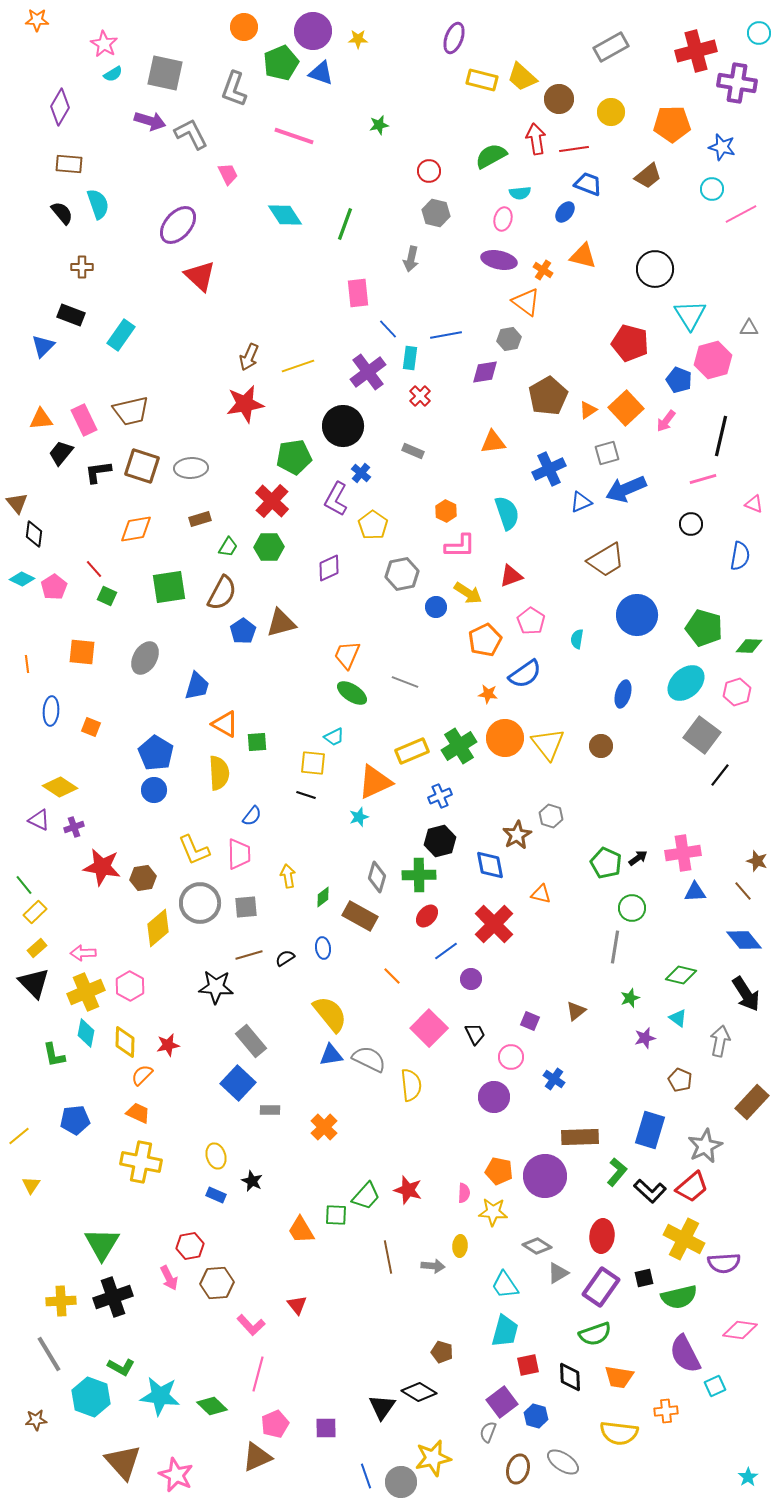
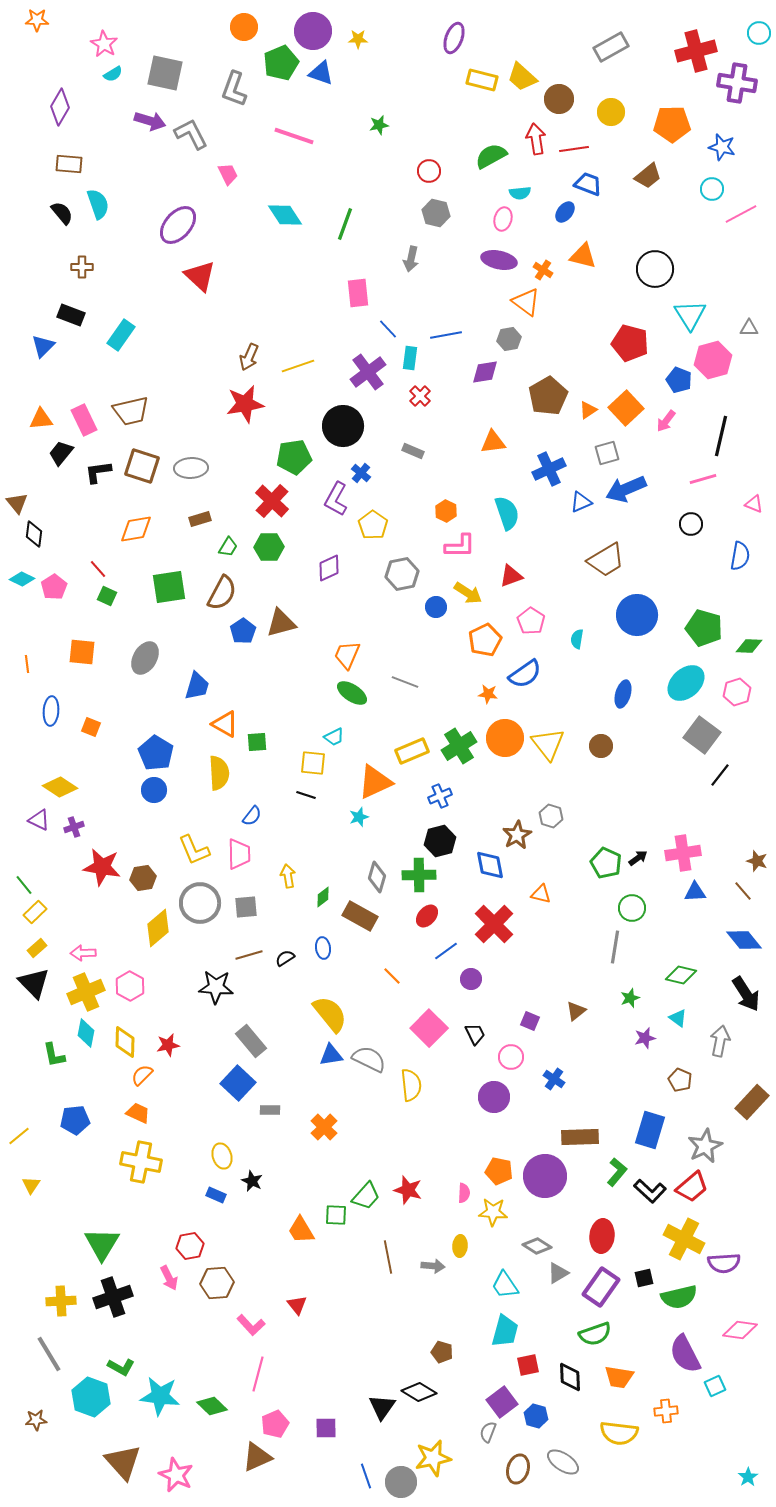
red line at (94, 569): moved 4 px right
yellow ellipse at (216, 1156): moved 6 px right
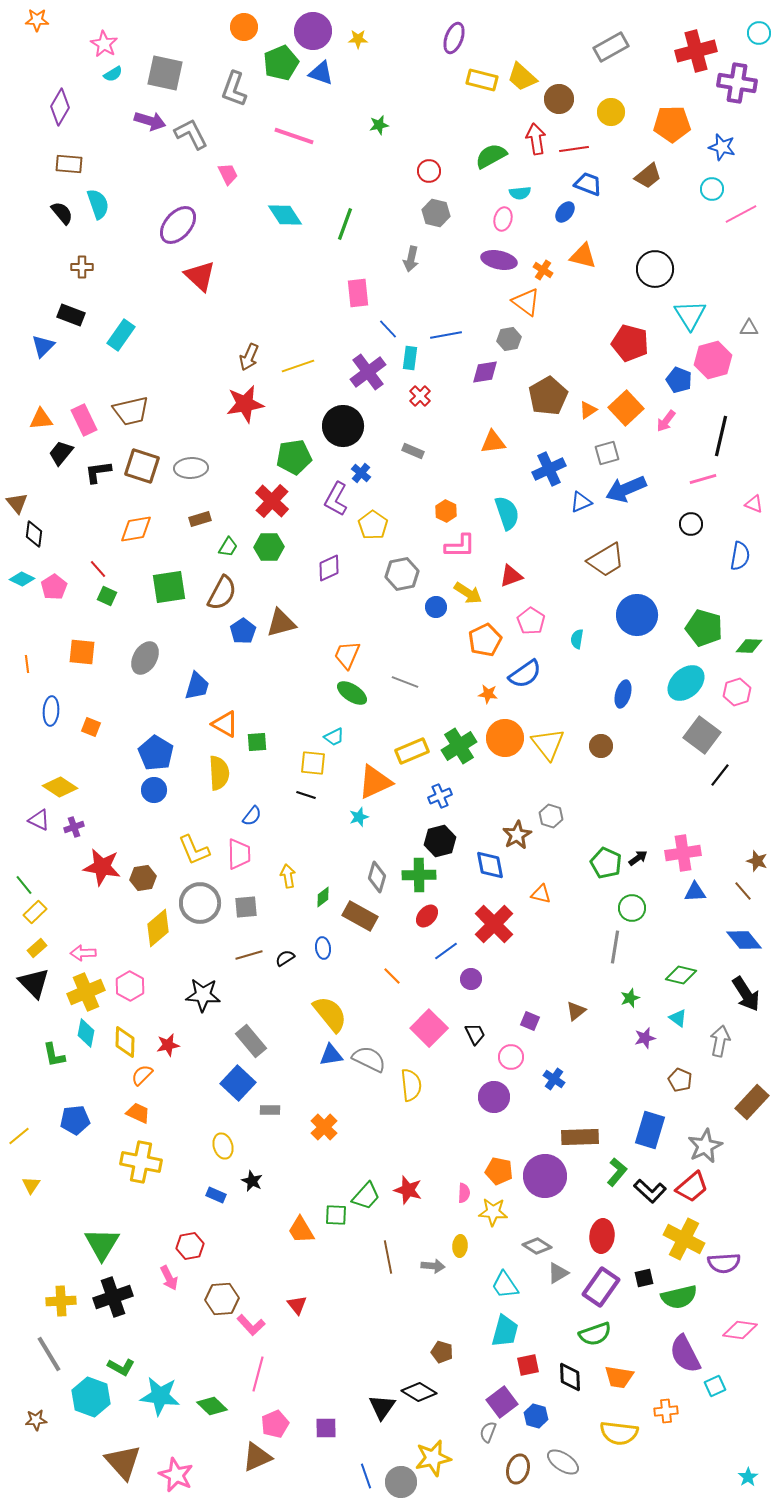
black star at (216, 987): moved 13 px left, 8 px down
yellow ellipse at (222, 1156): moved 1 px right, 10 px up
brown hexagon at (217, 1283): moved 5 px right, 16 px down
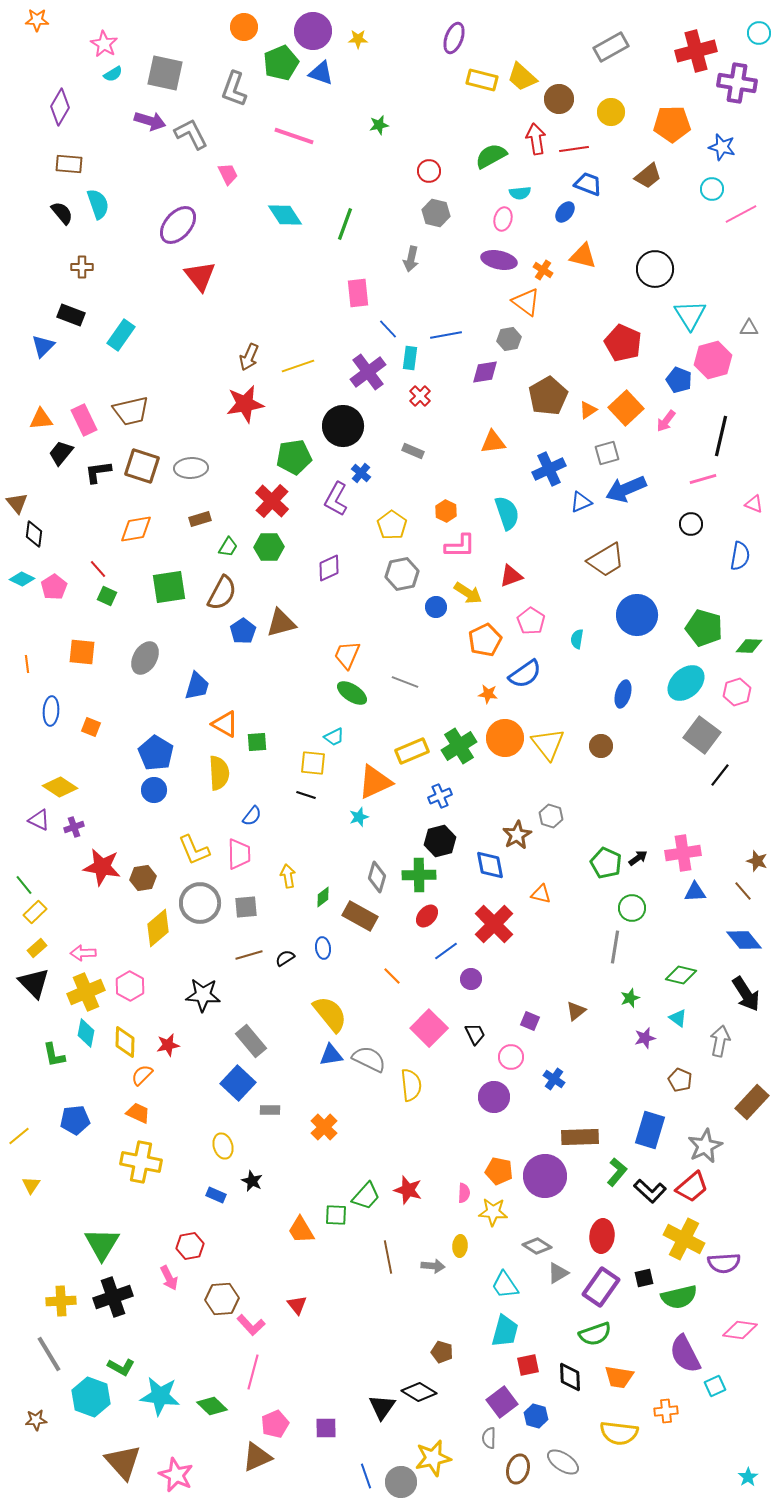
red triangle at (200, 276): rotated 8 degrees clockwise
red pentagon at (630, 343): moved 7 px left; rotated 9 degrees clockwise
yellow pentagon at (373, 525): moved 19 px right
pink line at (258, 1374): moved 5 px left, 2 px up
gray semicircle at (488, 1432): moved 1 px right, 6 px down; rotated 20 degrees counterclockwise
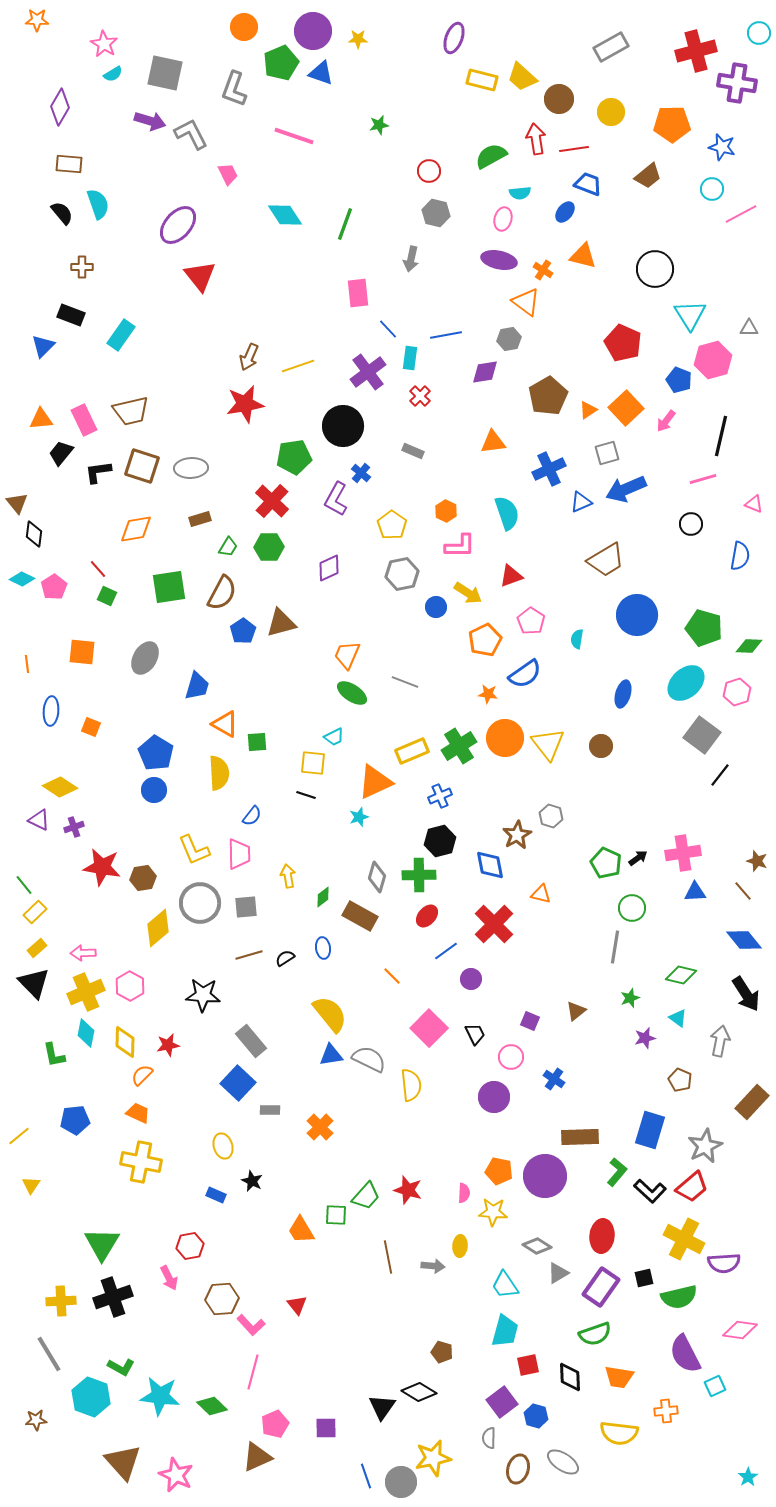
orange cross at (324, 1127): moved 4 px left
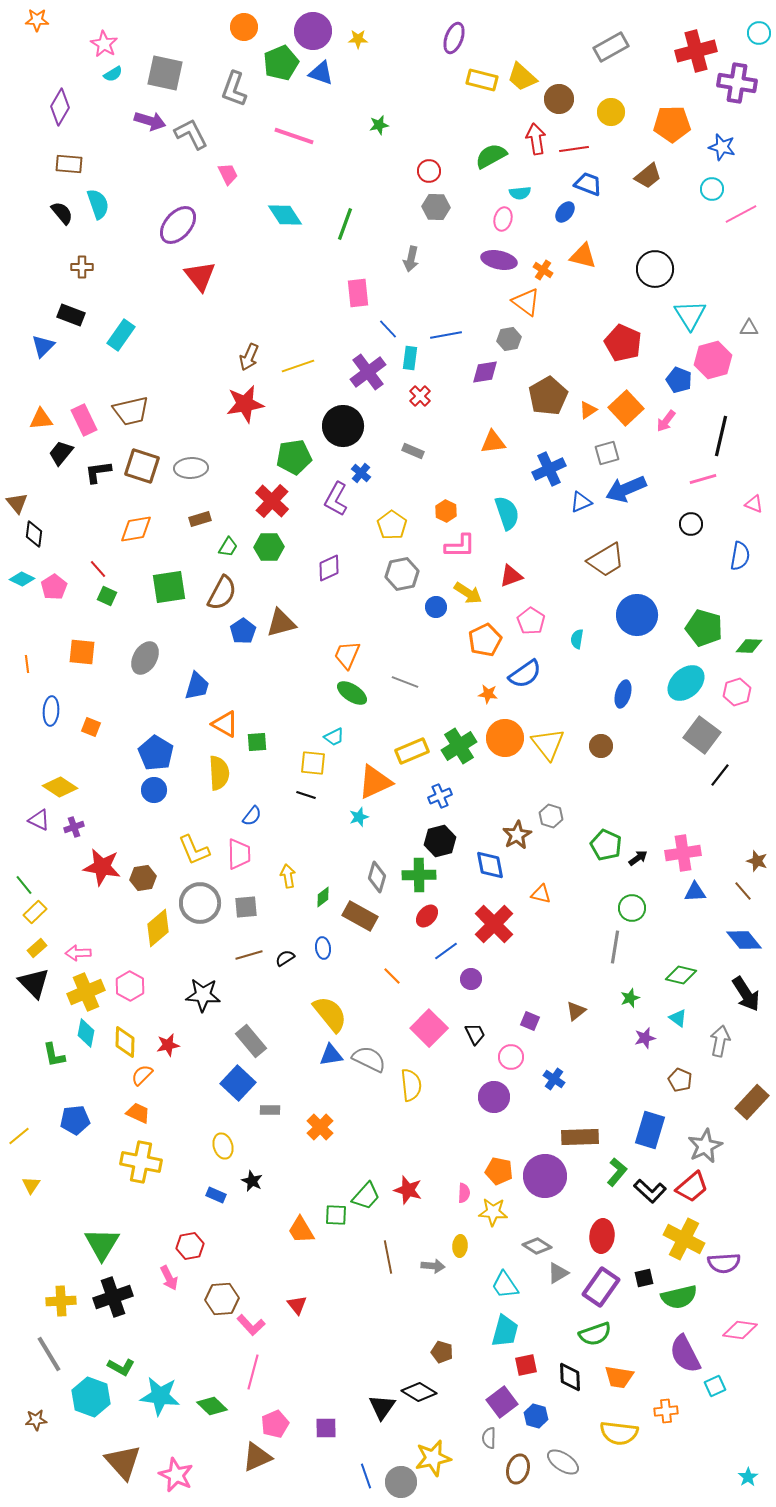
gray hexagon at (436, 213): moved 6 px up; rotated 12 degrees counterclockwise
green pentagon at (606, 863): moved 18 px up
pink arrow at (83, 953): moved 5 px left
red square at (528, 1365): moved 2 px left
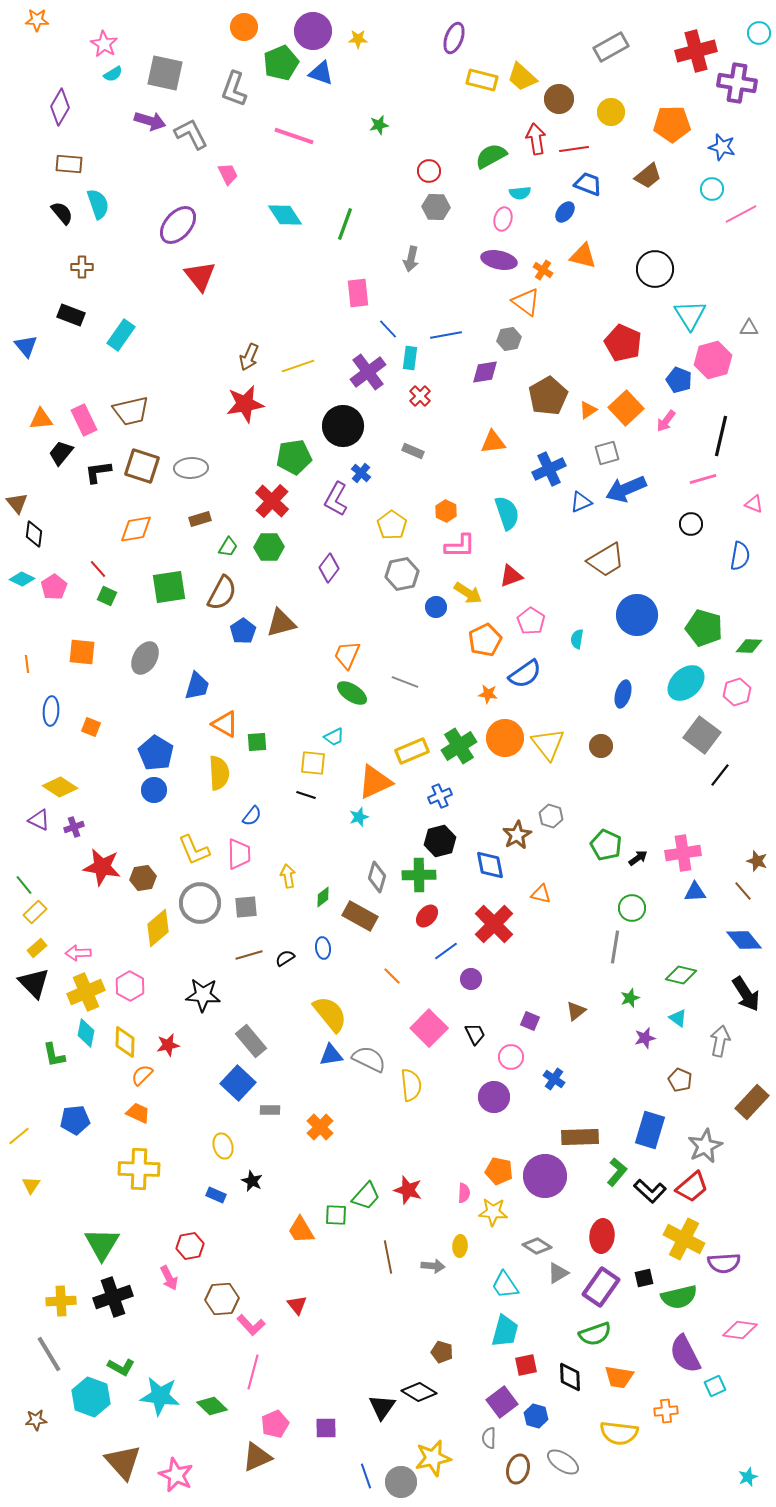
blue triangle at (43, 346): moved 17 px left; rotated 25 degrees counterclockwise
purple diamond at (329, 568): rotated 28 degrees counterclockwise
yellow cross at (141, 1162): moved 2 px left, 7 px down; rotated 9 degrees counterclockwise
cyan star at (748, 1477): rotated 12 degrees clockwise
